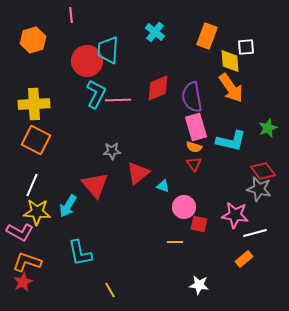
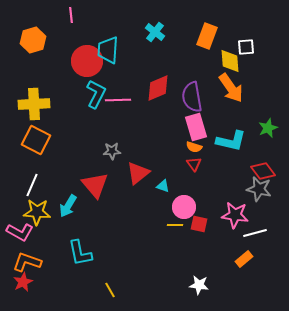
yellow line at (175, 242): moved 17 px up
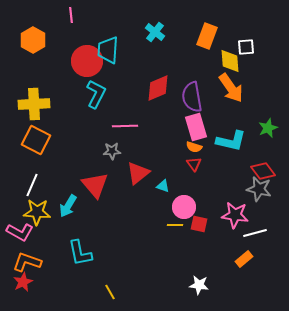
orange hexagon at (33, 40): rotated 15 degrees counterclockwise
pink line at (118, 100): moved 7 px right, 26 px down
yellow line at (110, 290): moved 2 px down
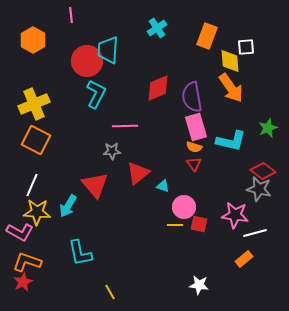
cyan cross at (155, 32): moved 2 px right, 4 px up; rotated 18 degrees clockwise
yellow cross at (34, 104): rotated 20 degrees counterclockwise
red diamond at (263, 171): rotated 15 degrees counterclockwise
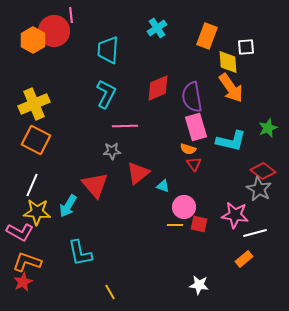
red circle at (87, 61): moved 33 px left, 30 px up
yellow diamond at (230, 61): moved 2 px left, 1 px down
cyan L-shape at (96, 94): moved 10 px right
orange semicircle at (194, 147): moved 6 px left, 2 px down
gray star at (259, 189): rotated 15 degrees clockwise
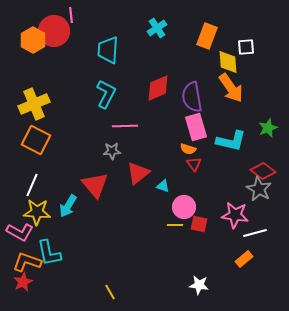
cyan L-shape at (80, 253): moved 31 px left
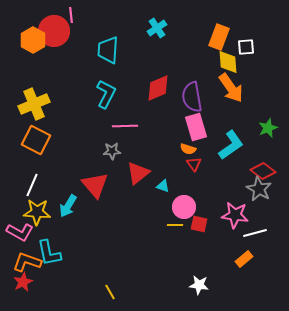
orange rectangle at (207, 36): moved 12 px right, 1 px down
cyan L-shape at (231, 141): moved 4 px down; rotated 48 degrees counterclockwise
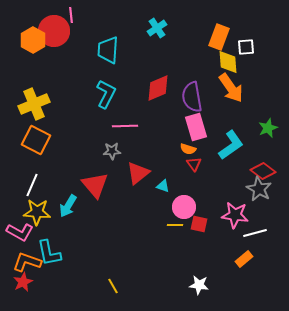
yellow line at (110, 292): moved 3 px right, 6 px up
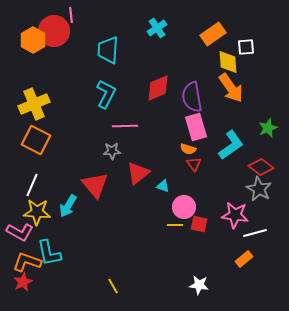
orange rectangle at (219, 37): moved 6 px left, 3 px up; rotated 35 degrees clockwise
red diamond at (263, 171): moved 2 px left, 4 px up
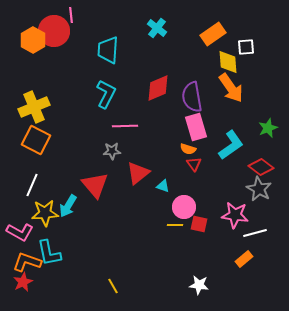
cyan cross at (157, 28): rotated 18 degrees counterclockwise
yellow cross at (34, 104): moved 3 px down
yellow star at (37, 212): moved 8 px right, 1 px down; rotated 8 degrees counterclockwise
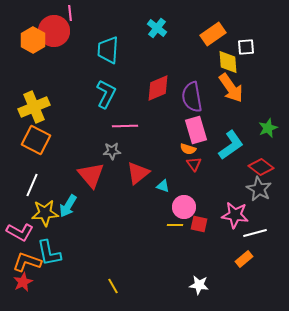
pink line at (71, 15): moved 1 px left, 2 px up
pink rectangle at (196, 127): moved 3 px down
red triangle at (95, 185): moved 4 px left, 10 px up
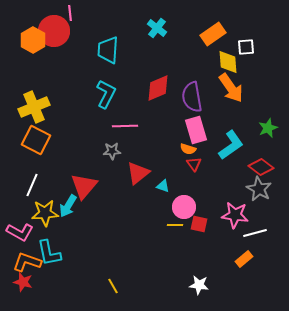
red triangle at (91, 175): moved 7 px left, 11 px down; rotated 20 degrees clockwise
red star at (23, 282): rotated 30 degrees counterclockwise
